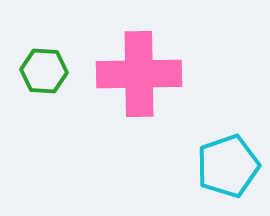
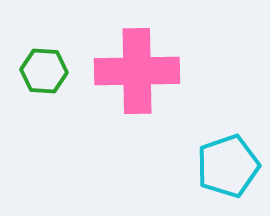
pink cross: moved 2 px left, 3 px up
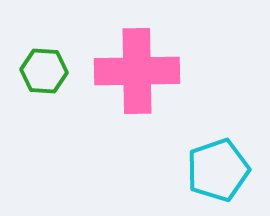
cyan pentagon: moved 10 px left, 4 px down
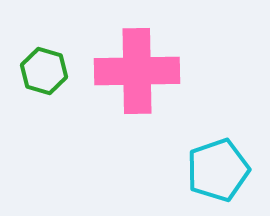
green hexagon: rotated 12 degrees clockwise
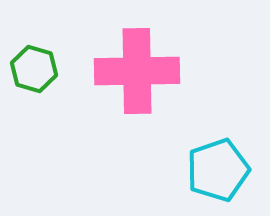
green hexagon: moved 10 px left, 2 px up
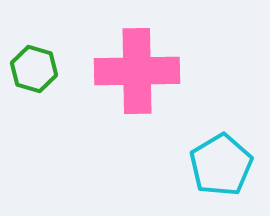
cyan pentagon: moved 3 px right, 5 px up; rotated 12 degrees counterclockwise
